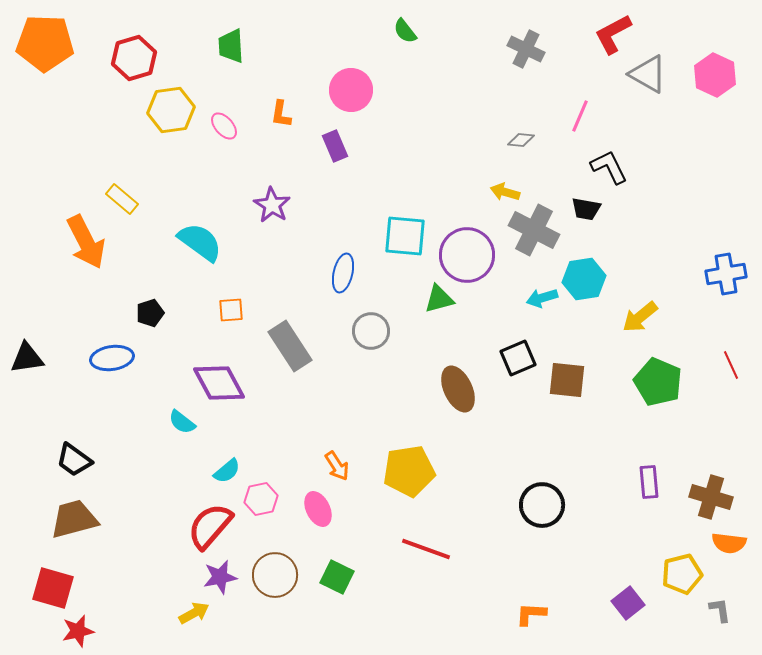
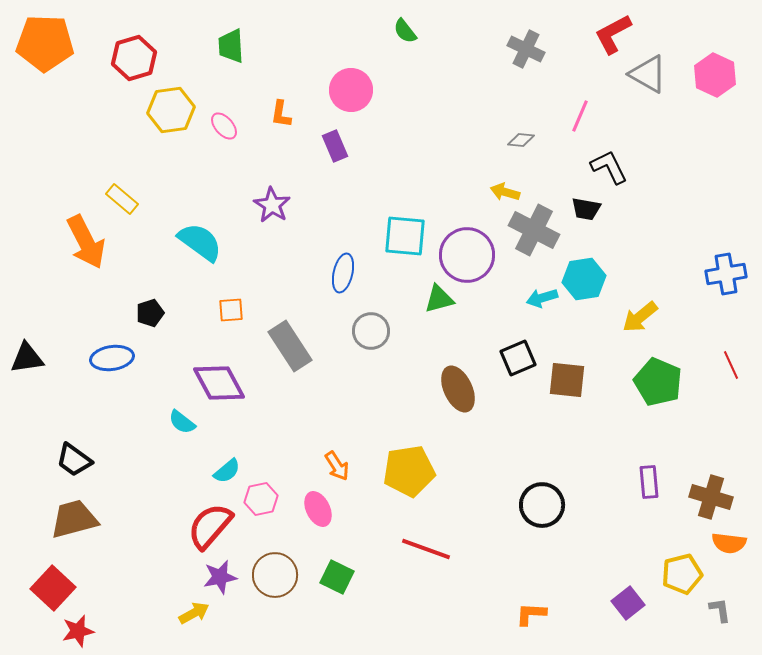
red square at (53, 588): rotated 27 degrees clockwise
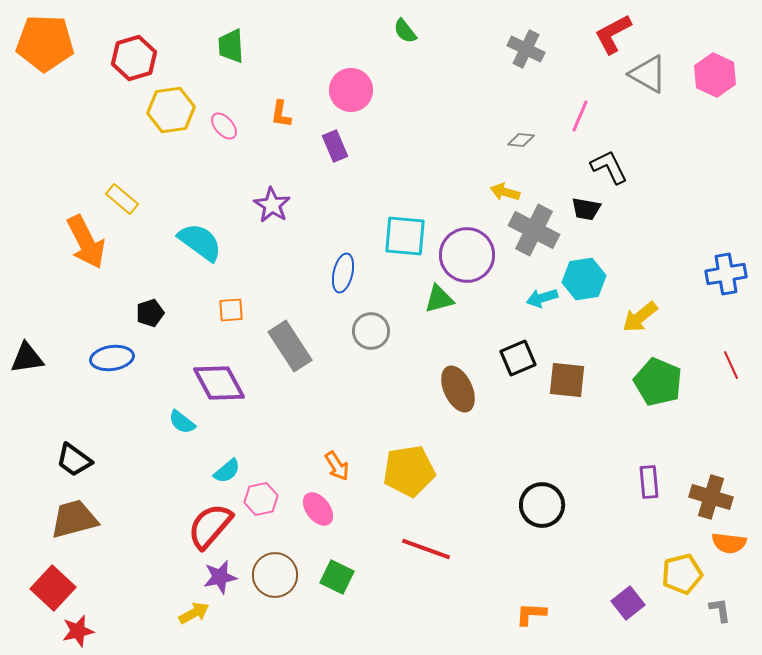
pink ellipse at (318, 509): rotated 12 degrees counterclockwise
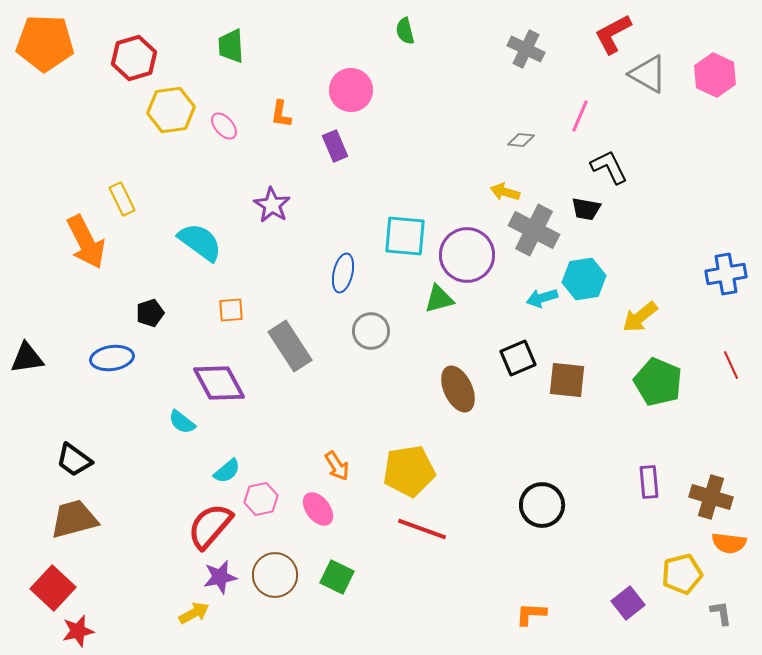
green semicircle at (405, 31): rotated 24 degrees clockwise
yellow rectangle at (122, 199): rotated 24 degrees clockwise
red line at (426, 549): moved 4 px left, 20 px up
gray L-shape at (720, 610): moved 1 px right, 3 px down
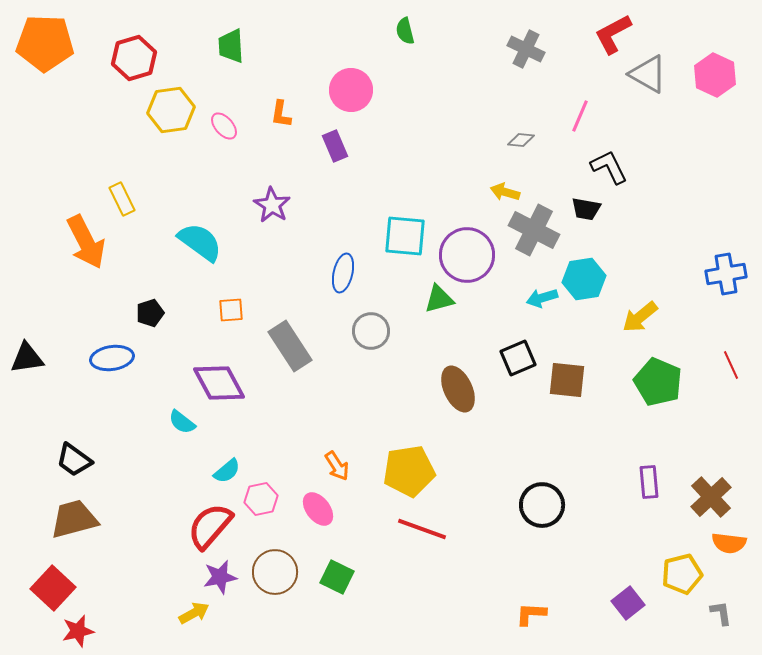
brown cross at (711, 497): rotated 30 degrees clockwise
brown circle at (275, 575): moved 3 px up
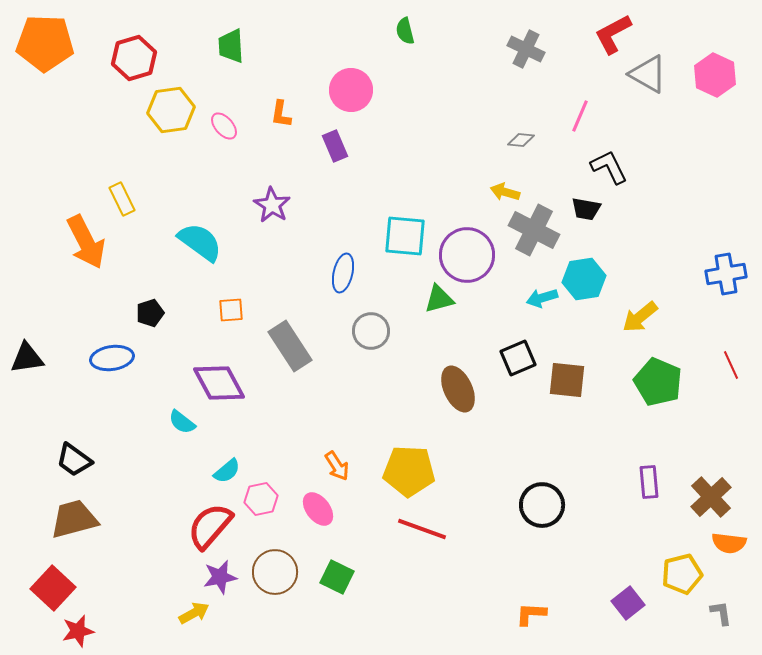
yellow pentagon at (409, 471): rotated 12 degrees clockwise
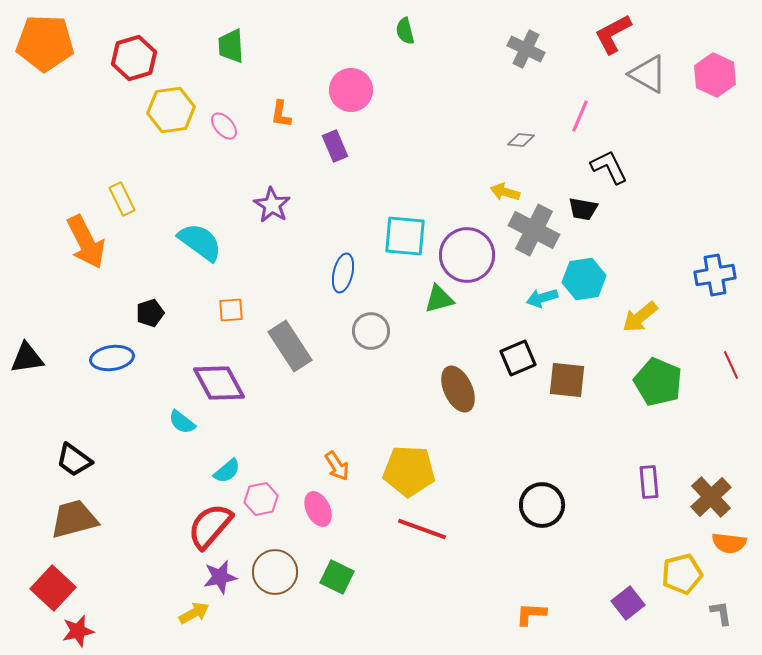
black trapezoid at (586, 209): moved 3 px left
blue cross at (726, 274): moved 11 px left, 1 px down
pink ellipse at (318, 509): rotated 12 degrees clockwise
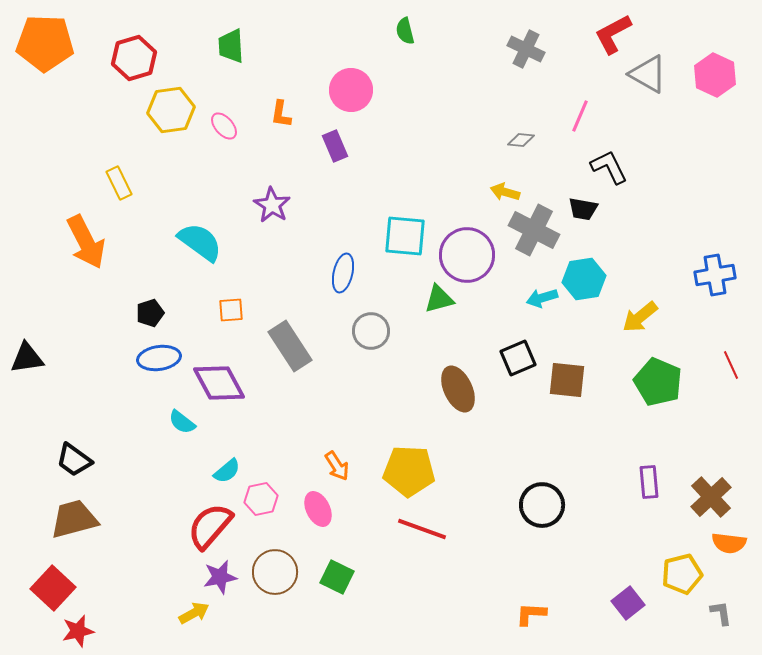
yellow rectangle at (122, 199): moved 3 px left, 16 px up
blue ellipse at (112, 358): moved 47 px right
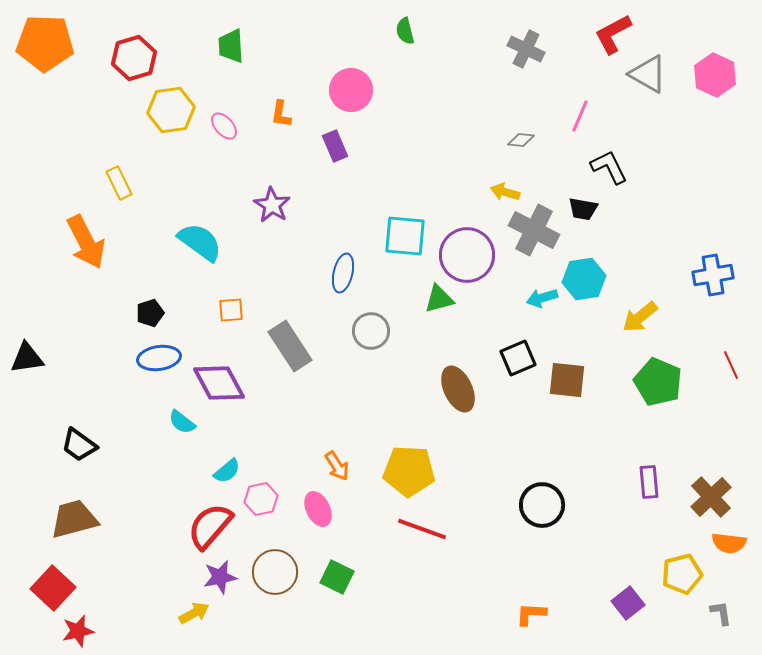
blue cross at (715, 275): moved 2 px left
black trapezoid at (74, 460): moved 5 px right, 15 px up
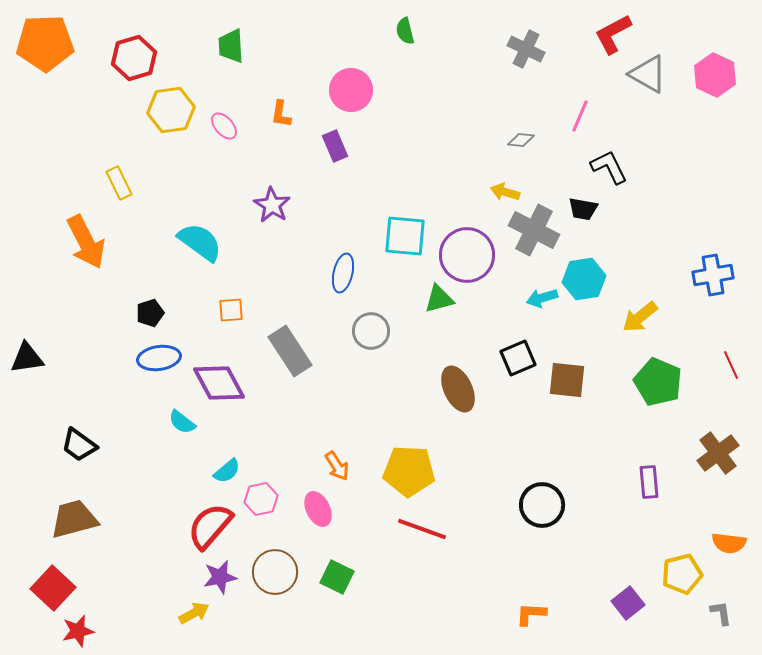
orange pentagon at (45, 43): rotated 4 degrees counterclockwise
gray rectangle at (290, 346): moved 5 px down
brown cross at (711, 497): moved 7 px right, 44 px up; rotated 6 degrees clockwise
